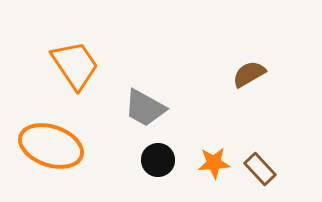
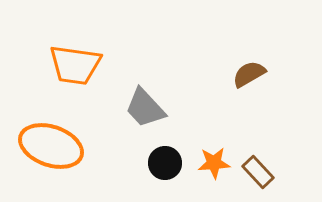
orange trapezoid: rotated 132 degrees clockwise
gray trapezoid: rotated 18 degrees clockwise
black circle: moved 7 px right, 3 px down
brown rectangle: moved 2 px left, 3 px down
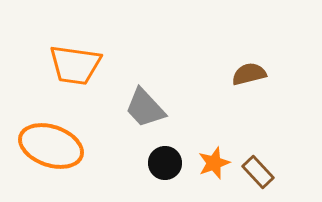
brown semicircle: rotated 16 degrees clockwise
orange star: rotated 16 degrees counterclockwise
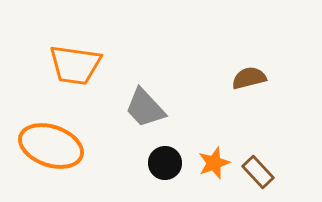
brown semicircle: moved 4 px down
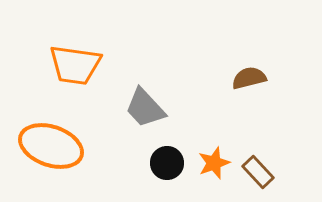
black circle: moved 2 px right
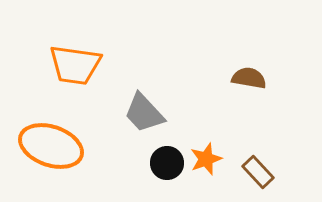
brown semicircle: rotated 24 degrees clockwise
gray trapezoid: moved 1 px left, 5 px down
orange star: moved 8 px left, 4 px up
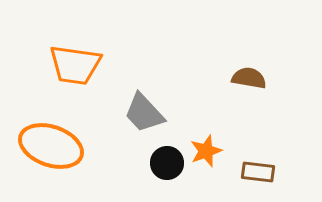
orange star: moved 8 px up
brown rectangle: rotated 40 degrees counterclockwise
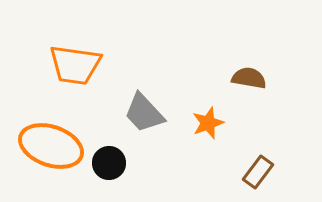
orange star: moved 2 px right, 28 px up
black circle: moved 58 px left
brown rectangle: rotated 60 degrees counterclockwise
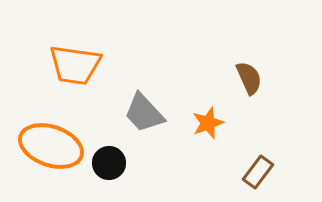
brown semicircle: rotated 56 degrees clockwise
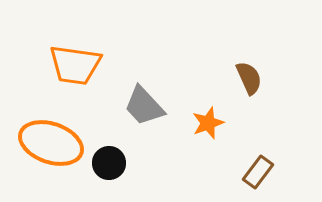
gray trapezoid: moved 7 px up
orange ellipse: moved 3 px up
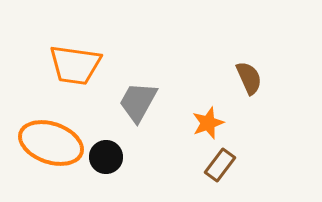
gray trapezoid: moved 6 px left, 4 px up; rotated 72 degrees clockwise
black circle: moved 3 px left, 6 px up
brown rectangle: moved 38 px left, 7 px up
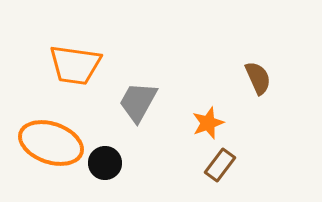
brown semicircle: moved 9 px right
black circle: moved 1 px left, 6 px down
